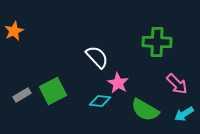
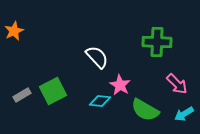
pink star: moved 2 px right, 2 px down
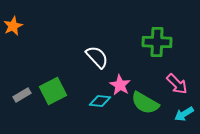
orange star: moved 1 px left, 5 px up
green semicircle: moved 7 px up
